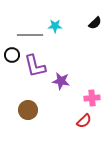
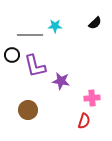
red semicircle: rotated 28 degrees counterclockwise
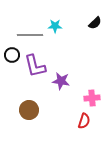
brown circle: moved 1 px right
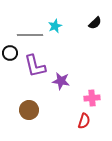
cyan star: rotated 24 degrees counterclockwise
black circle: moved 2 px left, 2 px up
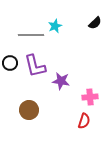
gray line: moved 1 px right
black circle: moved 10 px down
pink cross: moved 2 px left, 1 px up
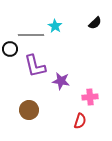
cyan star: rotated 16 degrees counterclockwise
black circle: moved 14 px up
red semicircle: moved 4 px left
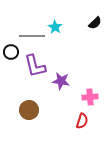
cyan star: moved 1 px down
gray line: moved 1 px right, 1 px down
black circle: moved 1 px right, 3 px down
red semicircle: moved 2 px right
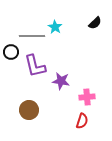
pink cross: moved 3 px left
